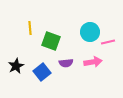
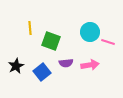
pink line: rotated 32 degrees clockwise
pink arrow: moved 3 px left, 3 px down
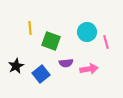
cyan circle: moved 3 px left
pink line: moved 2 px left; rotated 56 degrees clockwise
pink arrow: moved 1 px left, 4 px down
blue square: moved 1 px left, 2 px down
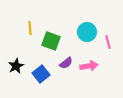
pink line: moved 2 px right
purple semicircle: rotated 32 degrees counterclockwise
pink arrow: moved 3 px up
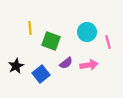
pink arrow: moved 1 px up
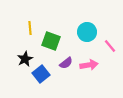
pink line: moved 2 px right, 4 px down; rotated 24 degrees counterclockwise
black star: moved 9 px right, 7 px up
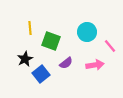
pink arrow: moved 6 px right
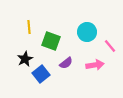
yellow line: moved 1 px left, 1 px up
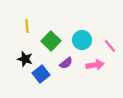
yellow line: moved 2 px left, 1 px up
cyan circle: moved 5 px left, 8 px down
green square: rotated 24 degrees clockwise
black star: rotated 28 degrees counterclockwise
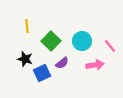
cyan circle: moved 1 px down
purple semicircle: moved 4 px left
blue square: moved 1 px right, 1 px up; rotated 12 degrees clockwise
